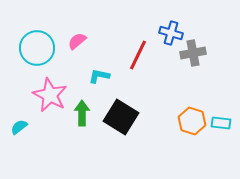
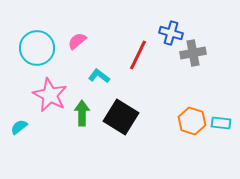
cyan L-shape: rotated 25 degrees clockwise
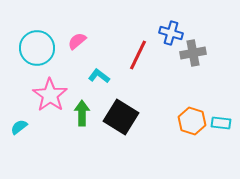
pink star: rotated 8 degrees clockwise
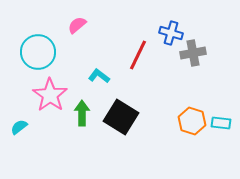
pink semicircle: moved 16 px up
cyan circle: moved 1 px right, 4 px down
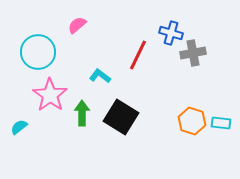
cyan L-shape: moved 1 px right
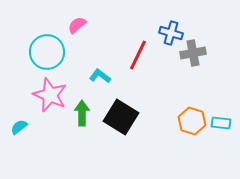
cyan circle: moved 9 px right
pink star: rotated 12 degrees counterclockwise
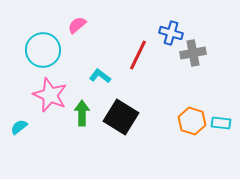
cyan circle: moved 4 px left, 2 px up
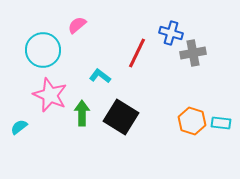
red line: moved 1 px left, 2 px up
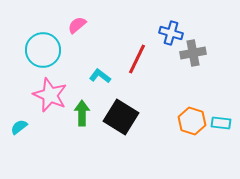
red line: moved 6 px down
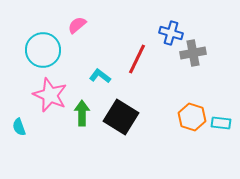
orange hexagon: moved 4 px up
cyan semicircle: rotated 72 degrees counterclockwise
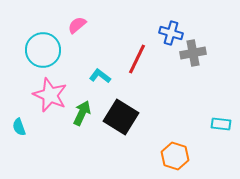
green arrow: rotated 25 degrees clockwise
orange hexagon: moved 17 px left, 39 px down
cyan rectangle: moved 1 px down
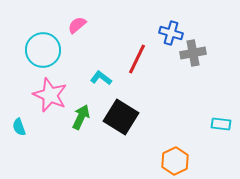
cyan L-shape: moved 1 px right, 2 px down
green arrow: moved 1 px left, 4 px down
orange hexagon: moved 5 px down; rotated 16 degrees clockwise
